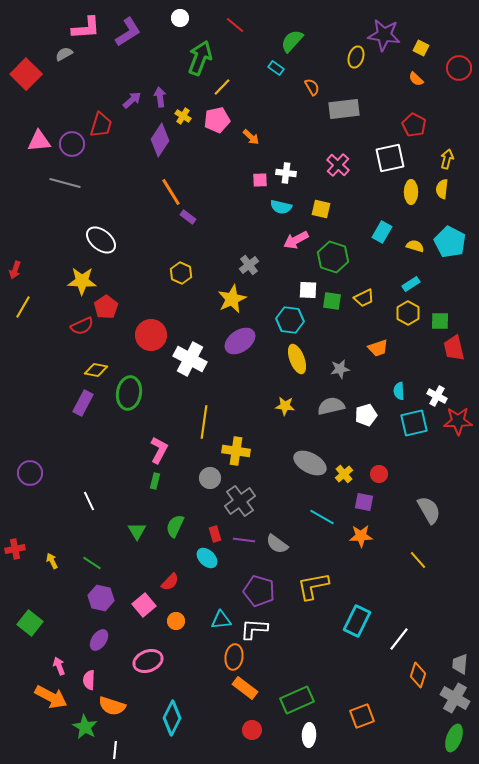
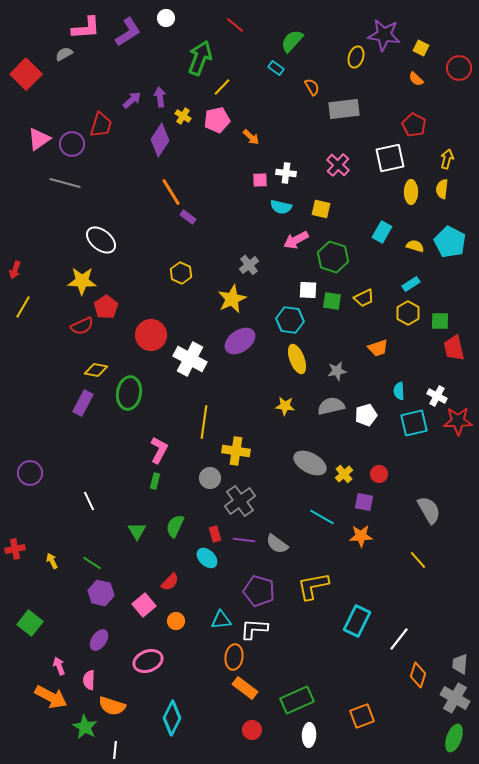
white circle at (180, 18): moved 14 px left
pink triangle at (39, 141): moved 2 px up; rotated 30 degrees counterclockwise
gray star at (340, 369): moved 3 px left, 2 px down
purple hexagon at (101, 598): moved 5 px up
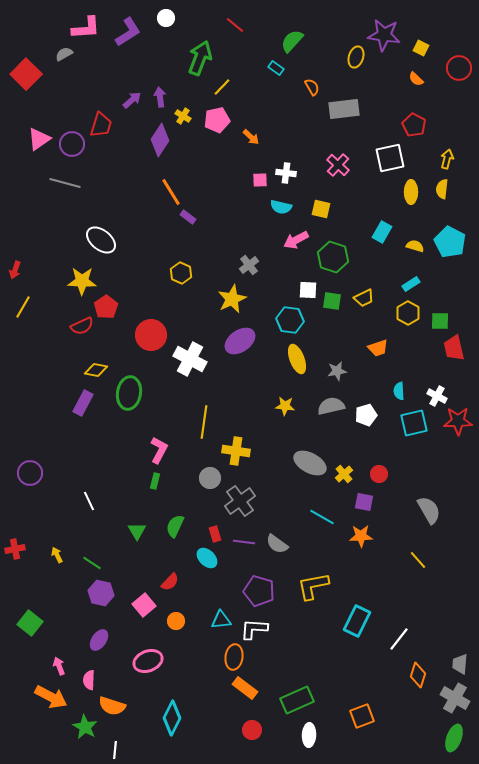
purple line at (244, 540): moved 2 px down
yellow arrow at (52, 561): moved 5 px right, 6 px up
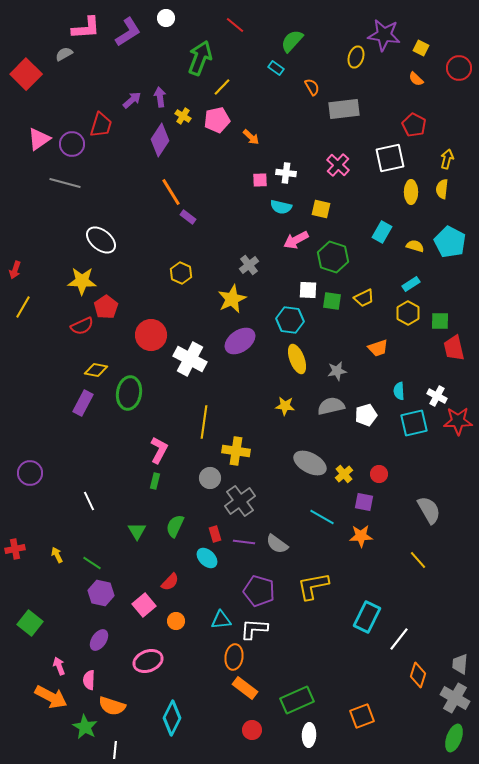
cyan rectangle at (357, 621): moved 10 px right, 4 px up
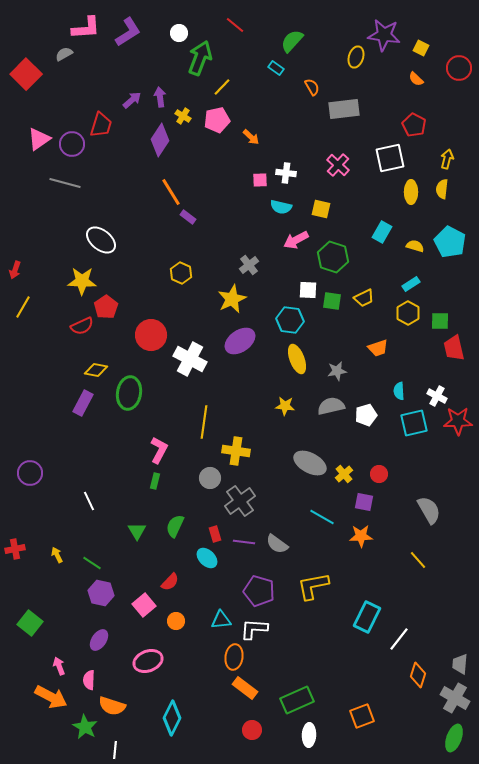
white circle at (166, 18): moved 13 px right, 15 px down
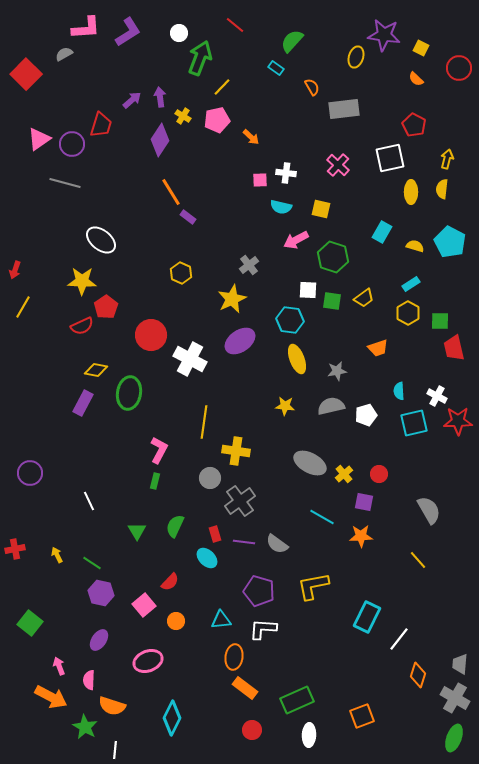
yellow trapezoid at (364, 298): rotated 10 degrees counterclockwise
white L-shape at (254, 629): moved 9 px right
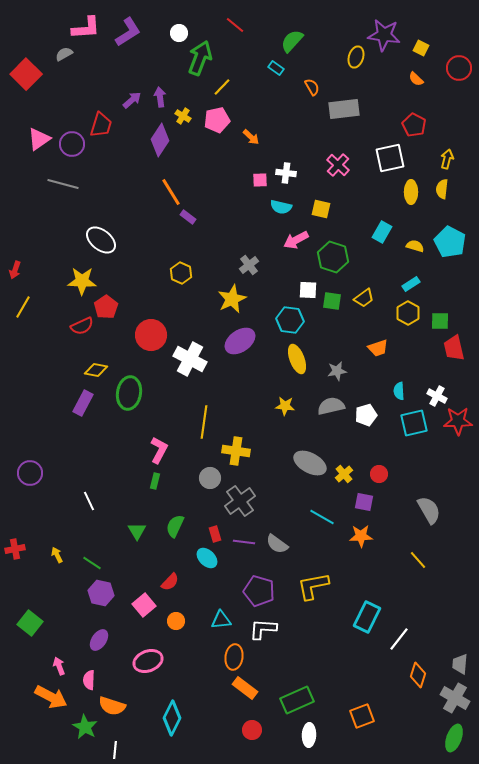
gray line at (65, 183): moved 2 px left, 1 px down
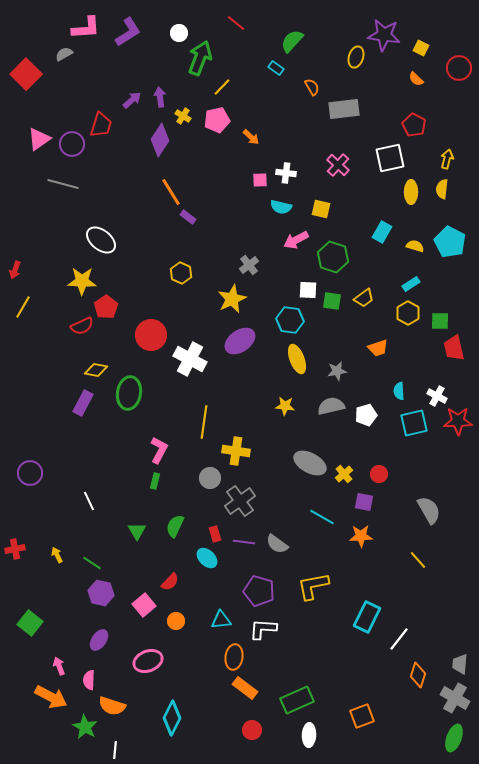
red line at (235, 25): moved 1 px right, 2 px up
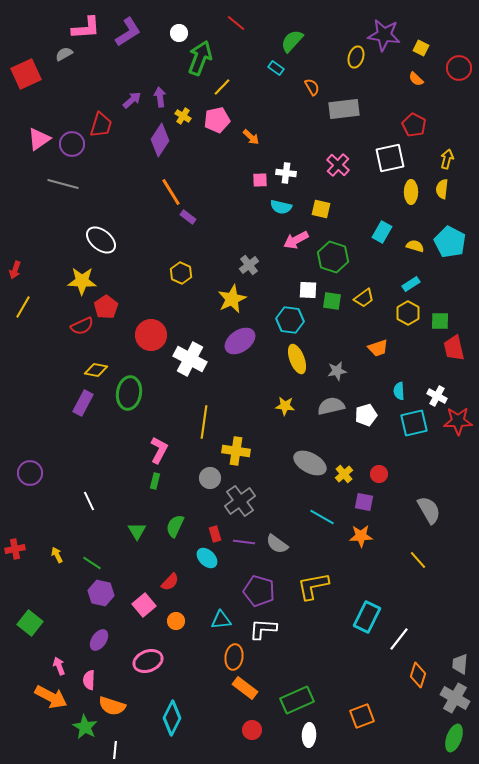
red square at (26, 74): rotated 20 degrees clockwise
